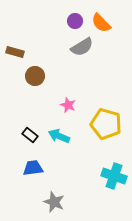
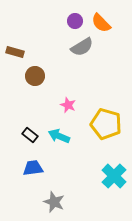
cyan cross: rotated 25 degrees clockwise
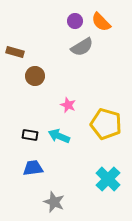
orange semicircle: moved 1 px up
black rectangle: rotated 28 degrees counterclockwise
cyan cross: moved 6 px left, 3 px down
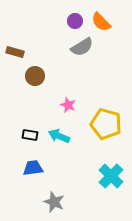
cyan cross: moved 3 px right, 3 px up
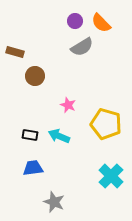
orange semicircle: moved 1 px down
